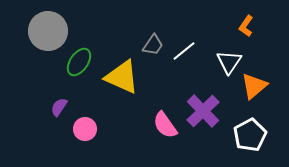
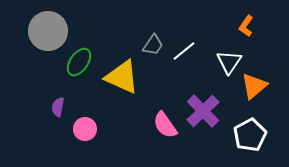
purple semicircle: moved 1 px left; rotated 24 degrees counterclockwise
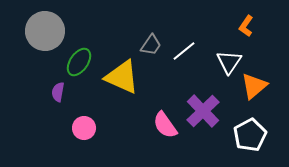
gray circle: moved 3 px left
gray trapezoid: moved 2 px left
purple semicircle: moved 15 px up
pink circle: moved 1 px left, 1 px up
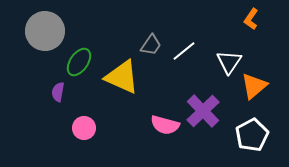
orange L-shape: moved 5 px right, 7 px up
pink semicircle: rotated 40 degrees counterclockwise
white pentagon: moved 2 px right
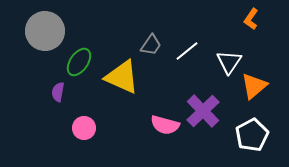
white line: moved 3 px right
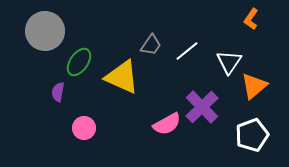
purple cross: moved 1 px left, 4 px up
pink semicircle: moved 2 px right, 1 px up; rotated 44 degrees counterclockwise
white pentagon: rotated 8 degrees clockwise
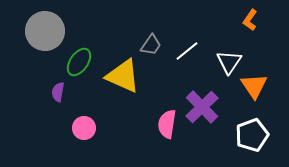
orange L-shape: moved 1 px left, 1 px down
yellow triangle: moved 1 px right, 1 px up
orange triangle: rotated 24 degrees counterclockwise
pink semicircle: rotated 128 degrees clockwise
